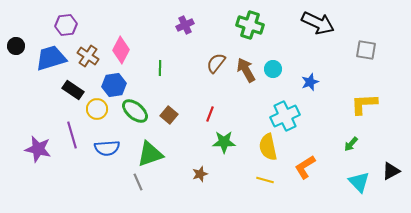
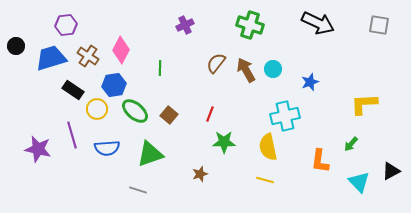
gray square: moved 13 px right, 25 px up
cyan cross: rotated 12 degrees clockwise
orange L-shape: moved 15 px right, 6 px up; rotated 50 degrees counterclockwise
gray line: moved 8 px down; rotated 48 degrees counterclockwise
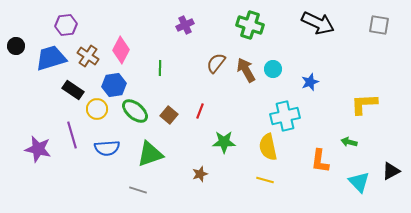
red line: moved 10 px left, 3 px up
green arrow: moved 2 px left, 2 px up; rotated 63 degrees clockwise
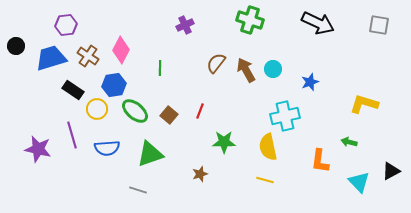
green cross: moved 5 px up
yellow L-shape: rotated 20 degrees clockwise
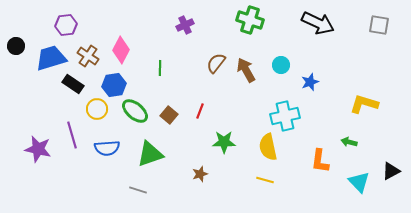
cyan circle: moved 8 px right, 4 px up
black rectangle: moved 6 px up
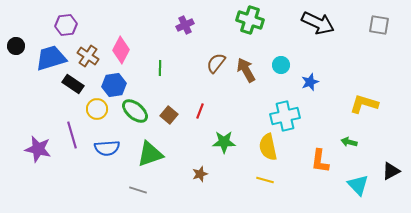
cyan triangle: moved 1 px left, 3 px down
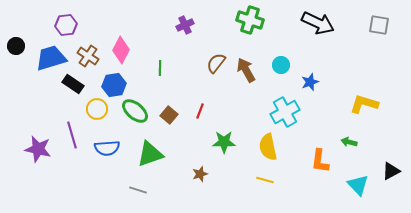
cyan cross: moved 4 px up; rotated 16 degrees counterclockwise
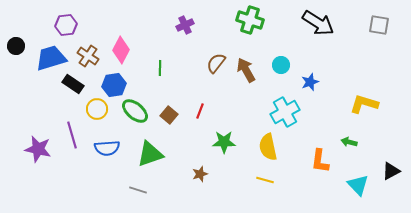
black arrow: rotated 8 degrees clockwise
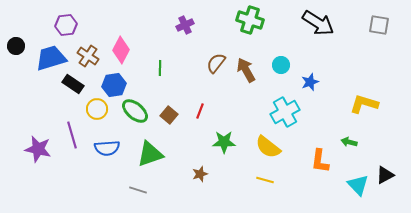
yellow semicircle: rotated 40 degrees counterclockwise
black triangle: moved 6 px left, 4 px down
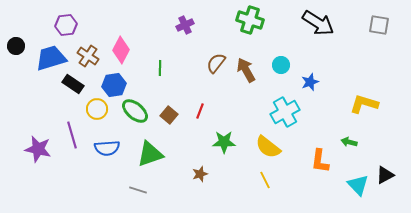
yellow line: rotated 48 degrees clockwise
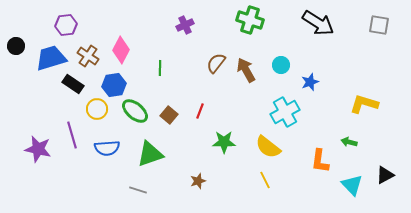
brown star: moved 2 px left, 7 px down
cyan triangle: moved 6 px left
